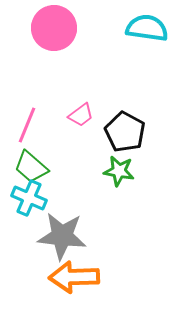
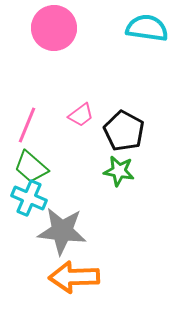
black pentagon: moved 1 px left, 1 px up
gray star: moved 5 px up
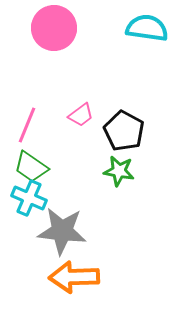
green trapezoid: rotated 6 degrees counterclockwise
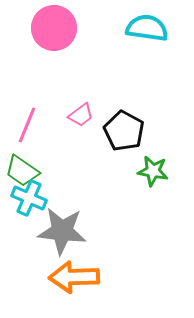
green trapezoid: moved 9 px left, 4 px down
green star: moved 34 px right
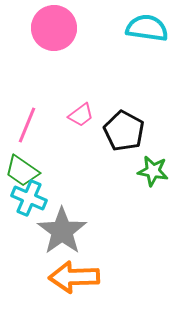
gray star: rotated 30 degrees clockwise
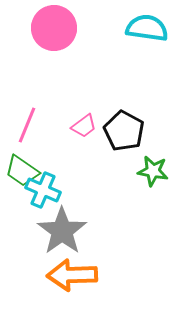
pink trapezoid: moved 3 px right, 11 px down
cyan cross: moved 14 px right, 8 px up
orange arrow: moved 2 px left, 2 px up
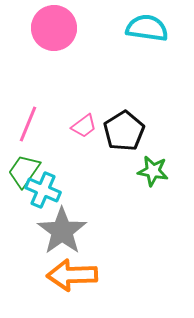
pink line: moved 1 px right, 1 px up
black pentagon: rotated 12 degrees clockwise
green trapezoid: moved 2 px right; rotated 90 degrees clockwise
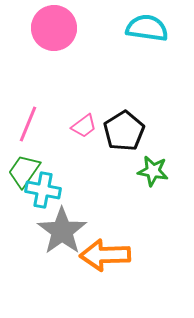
cyan cross: rotated 12 degrees counterclockwise
orange arrow: moved 33 px right, 20 px up
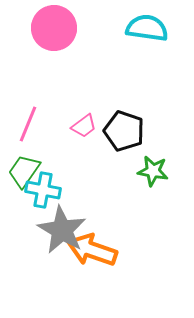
black pentagon: rotated 21 degrees counterclockwise
gray star: moved 1 px up; rotated 6 degrees counterclockwise
orange arrow: moved 13 px left, 5 px up; rotated 21 degrees clockwise
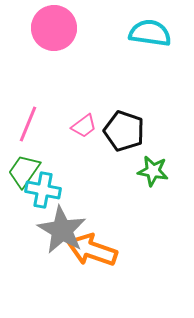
cyan semicircle: moved 3 px right, 5 px down
